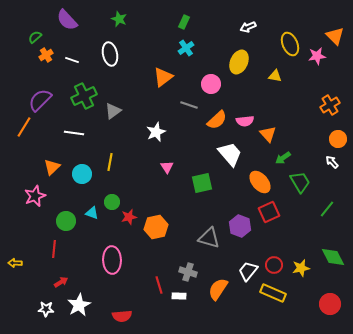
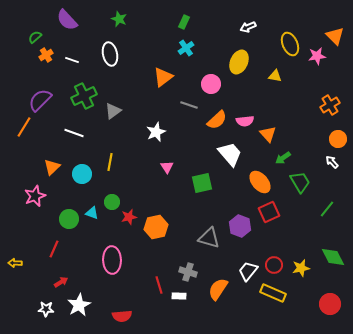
white line at (74, 133): rotated 12 degrees clockwise
green circle at (66, 221): moved 3 px right, 2 px up
red line at (54, 249): rotated 18 degrees clockwise
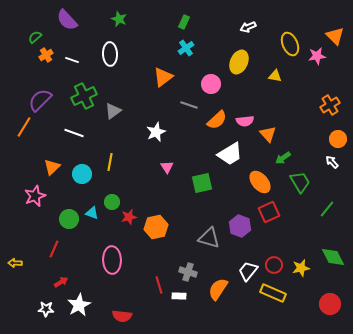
white ellipse at (110, 54): rotated 10 degrees clockwise
white trapezoid at (230, 154): rotated 100 degrees clockwise
red semicircle at (122, 316): rotated 12 degrees clockwise
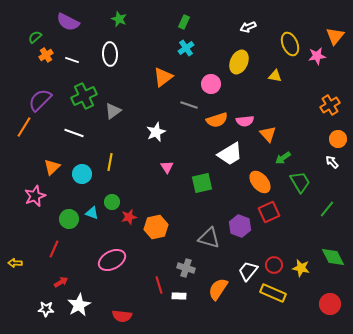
purple semicircle at (67, 20): moved 1 px right, 2 px down; rotated 20 degrees counterclockwise
orange triangle at (335, 36): rotated 24 degrees clockwise
orange semicircle at (217, 120): rotated 25 degrees clockwise
pink ellipse at (112, 260): rotated 64 degrees clockwise
yellow star at (301, 268): rotated 24 degrees clockwise
gray cross at (188, 272): moved 2 px left, 4 px up
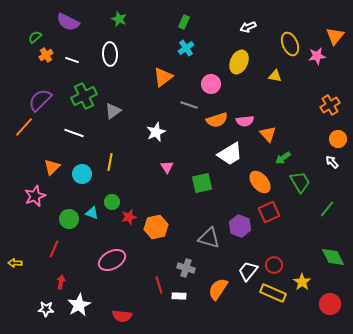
orange line at (24, 127): rotated 10 degrees clockwise
yellow star at (301, 268): moved 1 px right, 14 px down; rotated 24 degrees clockwise
red arrow at (61, 282): rotated 48 degrees counterclockwise
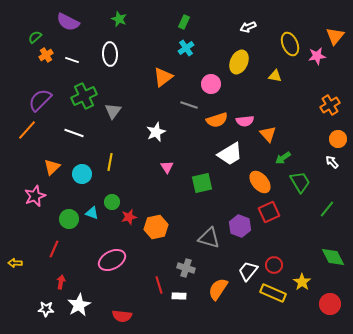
gray triangle at (113, 111): rotated 18 degrees counterclockwise
orange line at (24, 127): moved 3 px right, 3 px down
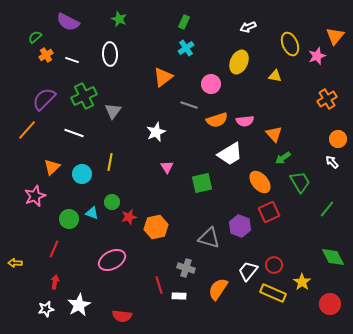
pink star at (317, 56): rotated 12 degrees counterclockwise
purple semicircle at (40, 100): moved 4 px right, 1 px up
orange cross at (330, 105): moved 3 px left, 6 px up
orange triangle at (268, 134): moved 6 px right
red arrow at (61, 282): moved 6 px left
white star at (46, 309): rotated 14 degrees counterclockwise
